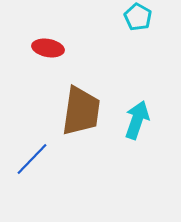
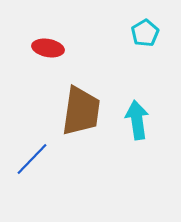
cyan pentagon: moved 7 px right, 16 px down; rotated 12 degrees clockwise
cyan arrow: rotated 27 degrees counterclockwise
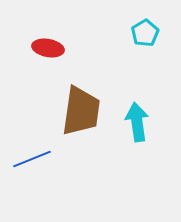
cyan arrow: moved 2 px down
blue line: rotated 24 degrees clockwise
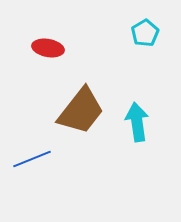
brown trapezoid: rotated 30 degrees clockwise
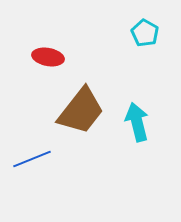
cyan pentagon: rotated 12 degrees counterclockwise
red ellipse: moved 9 px down
cyan arrow: rotated 6 degrees counterclockwise
